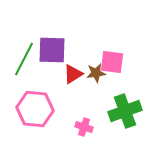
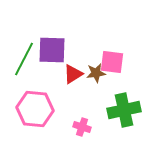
green cross: moved 1 px left, 1 px up; rotated 8 degrees clockwise
pink cross: moved 2 px left
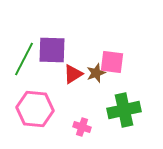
brown star: rotated 12 degrees counterclockwise
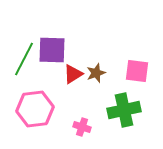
pink square: moved 25 px right, 9 px down
pink hexagon: rotated 12 degrees counterclockwise
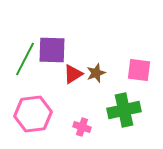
green line: moved 1 px right
pink square: moved 2 px right, 1 px up
pink hexagon: moved 2 px left, 5 px down
